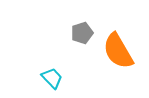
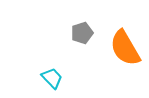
orange semicircle: moved 7 px right, 3 px up
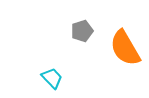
gray pentagon: moved 2 px up
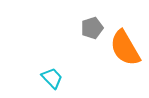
gray pentagon: moved 10 px right, 3 px up
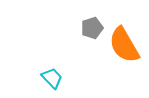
orange semicircle: moved 1 px left, 3 px up
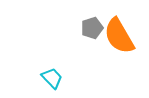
orange semicircle: moved 5 px left, 9 px up
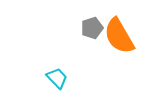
cyan trapezoid: moved 5 px right
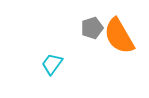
cyan trapezoid: moved 5 px left, 14 px up; rotated 100 degrees counterclockwise
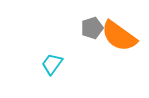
orange semicircle: rotated 24 degrees counterclockwise
